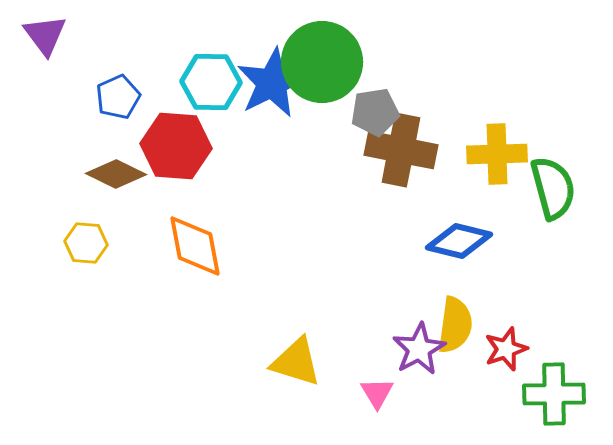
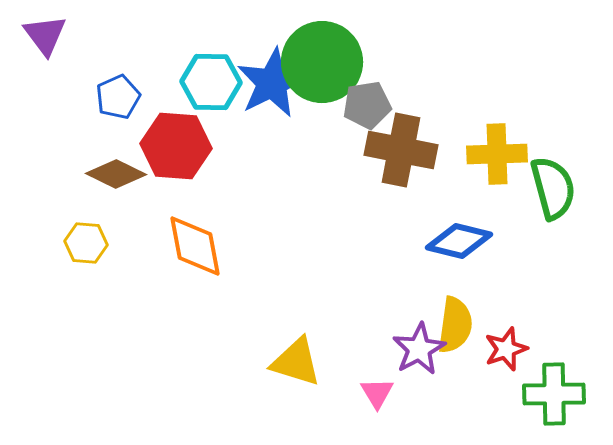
gray pentagon: moved 8 px left, 7 px up
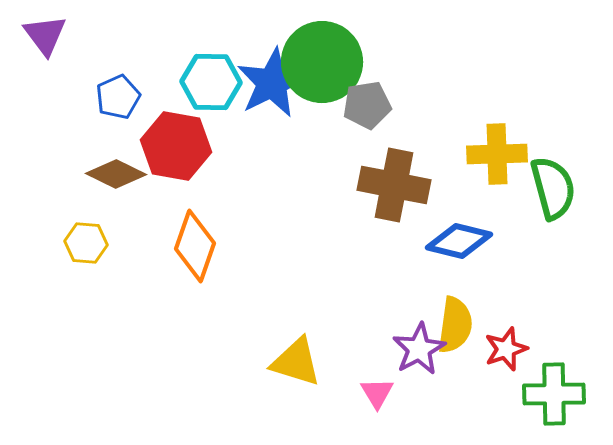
red hexagon: rotated 6 degrees clockwise
brown cross: moved 7 px left, 35 px down
orange diamond: rotated 30 degrees clockwise
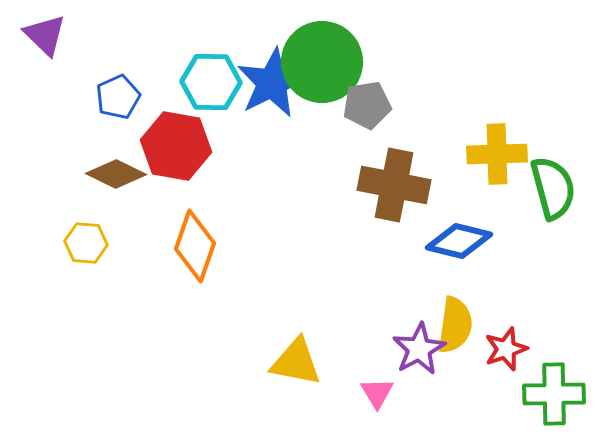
purple triangle: rotated 9 degrees counterclockwise
yellow triangle: rotated 6 degrees counterclockwise
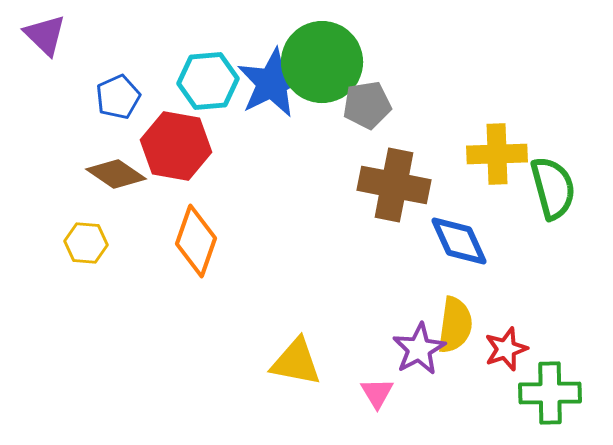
cyan hexagon: moved 3 px left, 1 px up; rotated 6 degrees counterclockwise
brown diamond: rotated 8 degrees clockwise
blue diamond: rotated 52 degrees clockwise
orange diamond: moved 1 px right, 5 px up
green cross: moved 4 px left, 1 px up
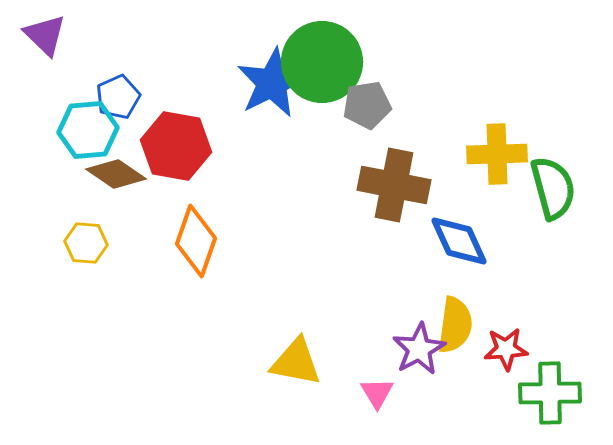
cyan hexagon: moved 120 px left, 49 px down
red star: rotated 15 degrees clockwise
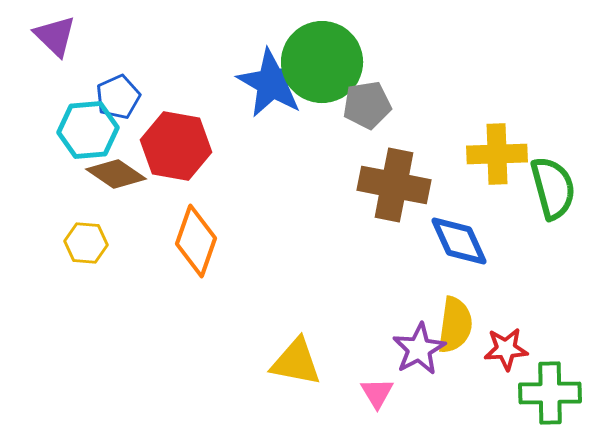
purple triangle: moved 10 px right, 1 px down
blue star: rotated 16 degrees counterclockwise
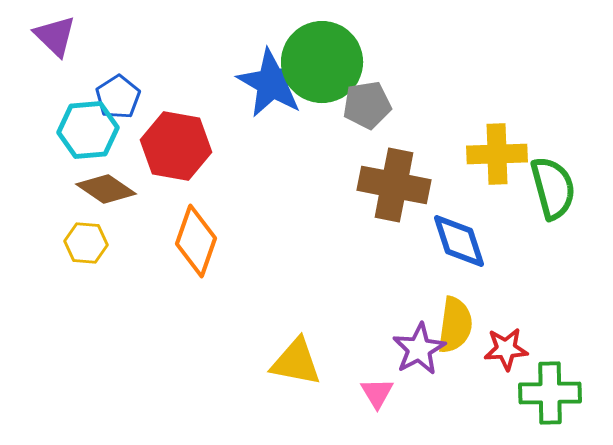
blue pentagon: rotated 9 degrees counterclockwise
brown diamond: moved 10 px left, 15 px down
blue diamond: rotated 6 degrees clockwise
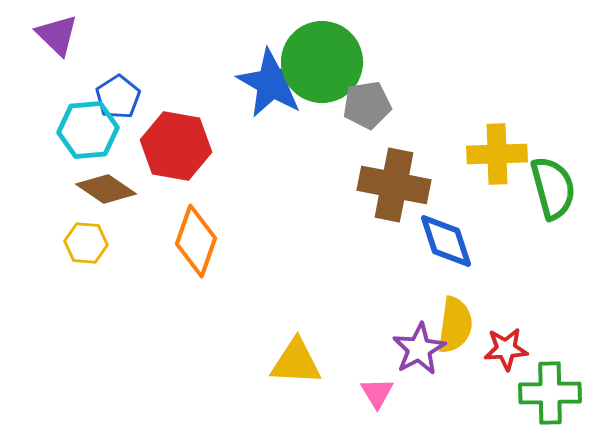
purple triangle: moved 2 px right, 1 px up
blue diamond: moved 13 px left
yellow triangle: rotated 8 degrees counterclockwise
